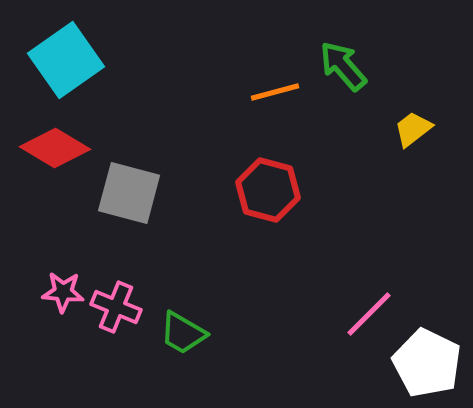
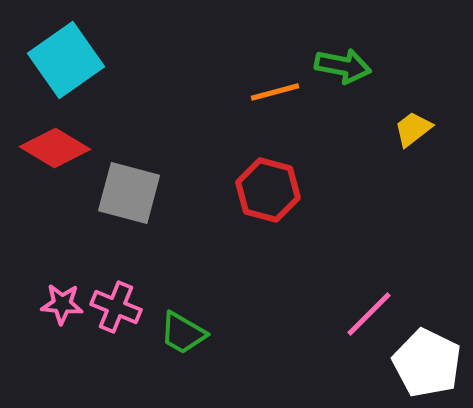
green arrow: rotated 142 degrees clockwise
pink star: moved 1 px left, 12 px down
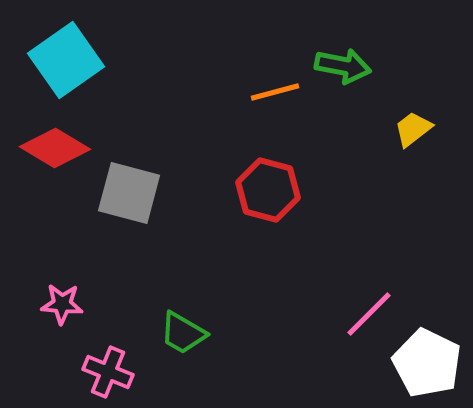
pink cross: moved 8 px left, 65 px down
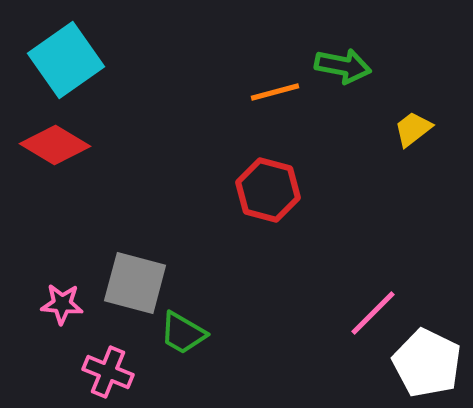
red diamond: moved 3 px up
gray square: moved 6 px right, 90 px down
pink line: moved 4 px right, 1 px up
